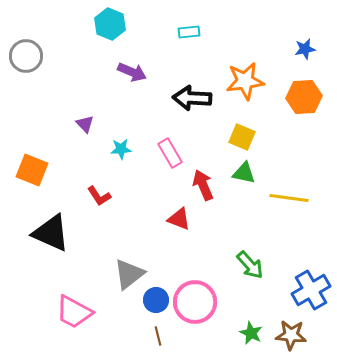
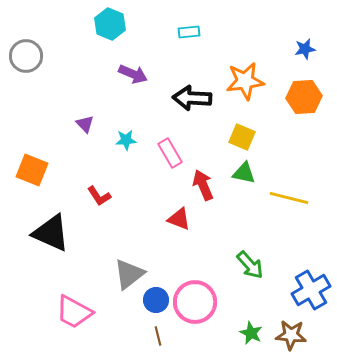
purple arrow: moved 1 px right, 2 px down
cyan star: moved 5 px right, 9 px up
yellow line: rotated 6 degrees clockwise
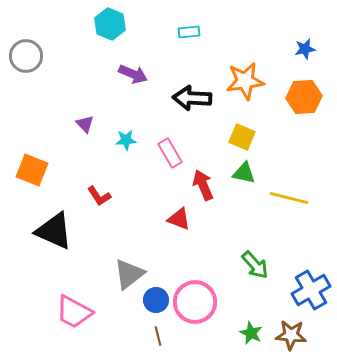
black triangle: moved 3 px right, 2 px up
green arrow: moved 5 px right
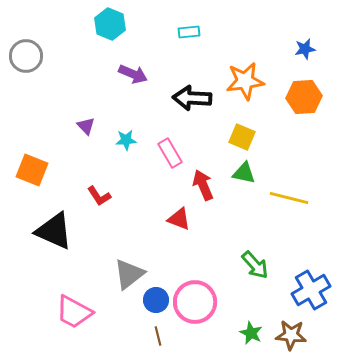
purple triangle: moved 1 px right, 2 px down
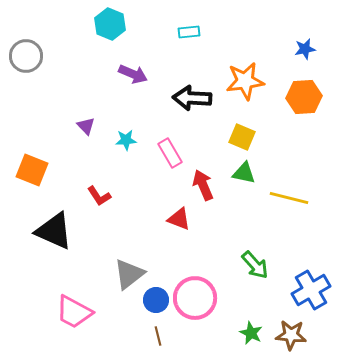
pink circle: moved 4 px up
